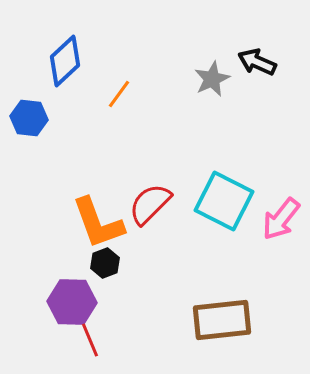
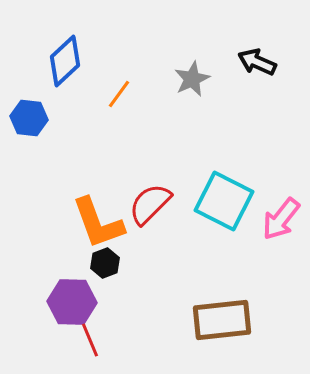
gray star: moved 20 px left
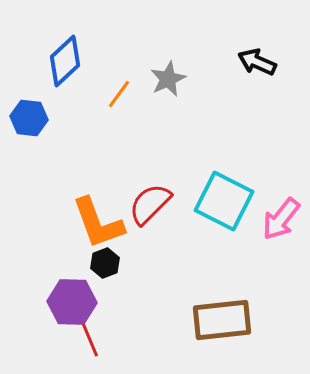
gray star: moved 24 px left
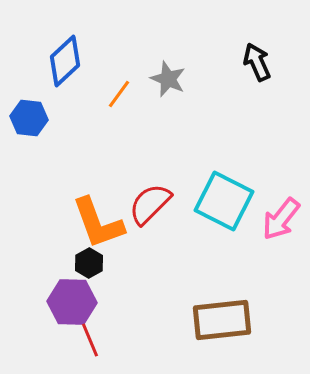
black arrow: rotated 42 degrees clockwise
gray star: rotated 24 degrees counterclockwise
black hexagon: moved 16 px left; rotated 8 degrees counterclockwise
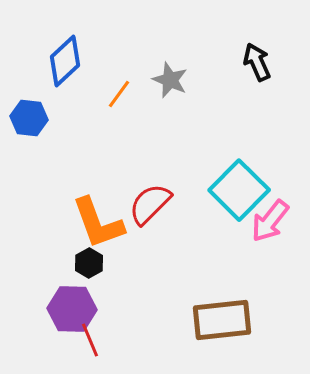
gray star: moved 2 px right, 1 px down
cyan square: moved 15 px right, 11 px up; rotated 18 degrees clockwise
pink arrow: moved 11 px left, 2 px down
purple hexagon: moved 7 px down
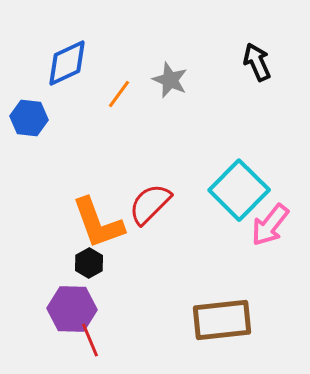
blue diamond: moved 2 px right, 2 px down; rotated 18 degrees clockwise
pink arrow: moved 4 px down
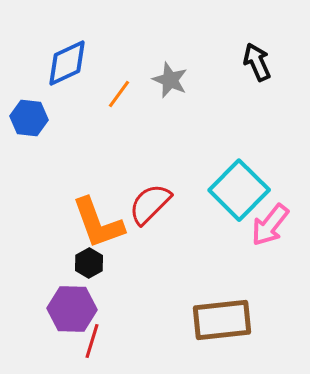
red line: moved 2 px right, 1 px down; rotated 40 degrees clockwise
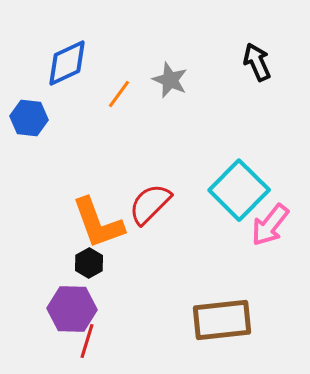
red line: moved 5 px left
